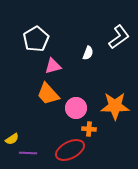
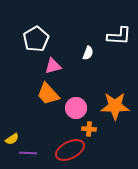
white L-shape: moved 1 px up; rotated 40 degrees clockwise
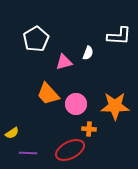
pink triangle: moved 11 px right, 4 px up
pink circle: moved 4 px up
yellow semicircle: moved 6 px up
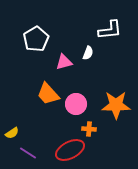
white L-shape: moved 9 px left, 6 px up; rotated 10 degrees counterclockwise
orange star: moved 1 px right, 1 px up
purple line: rotated 30 degrees clockwise
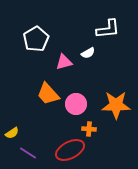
white L-shape: moved 2 px left, 1 px up
white semicircle: rotated 40 degrees clockwise
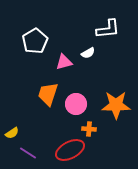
white pentagon: moved 1 px left, 2 px down
orange trapezoid: rotated 60 degrees clockwise
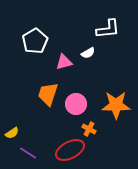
orange cross: rotated 24 degrees clockwise
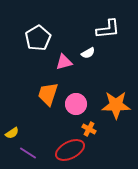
white pentagon: moved 3 px right, 3 px up
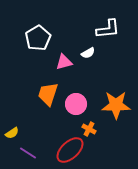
red ellipse: rotated 16 degrees counterclockwise
